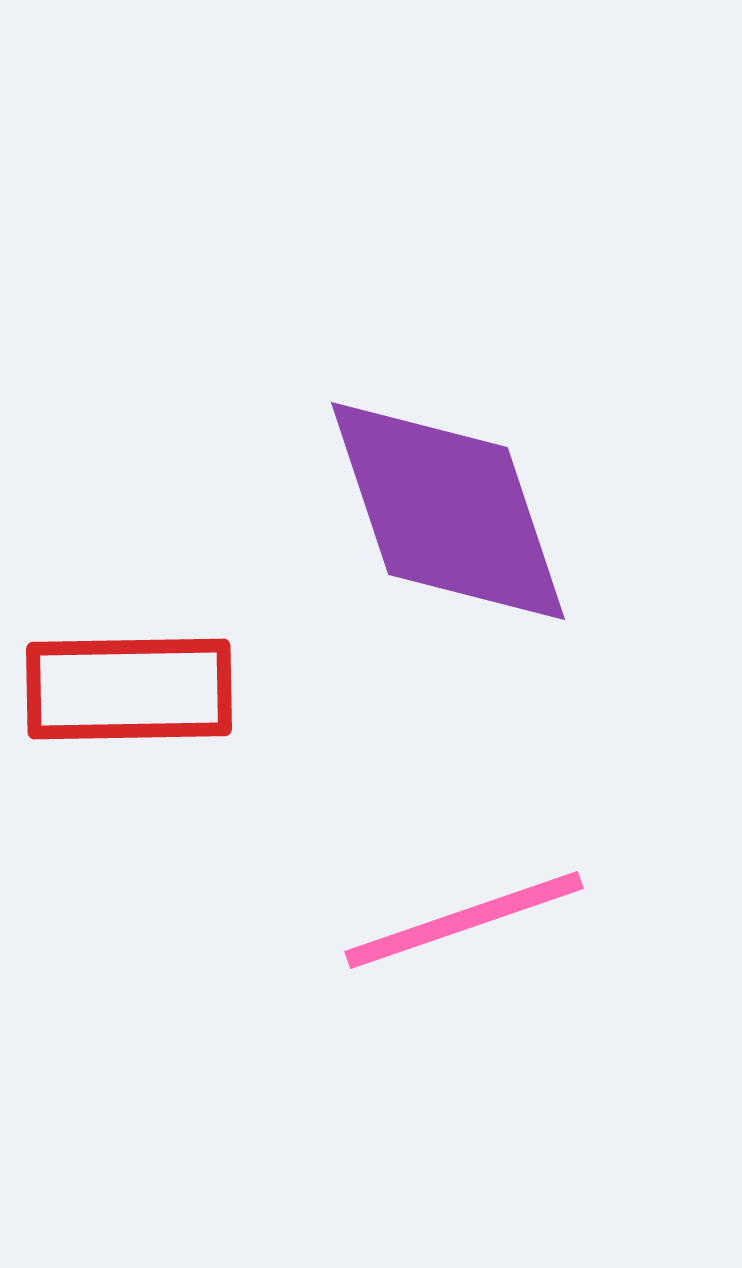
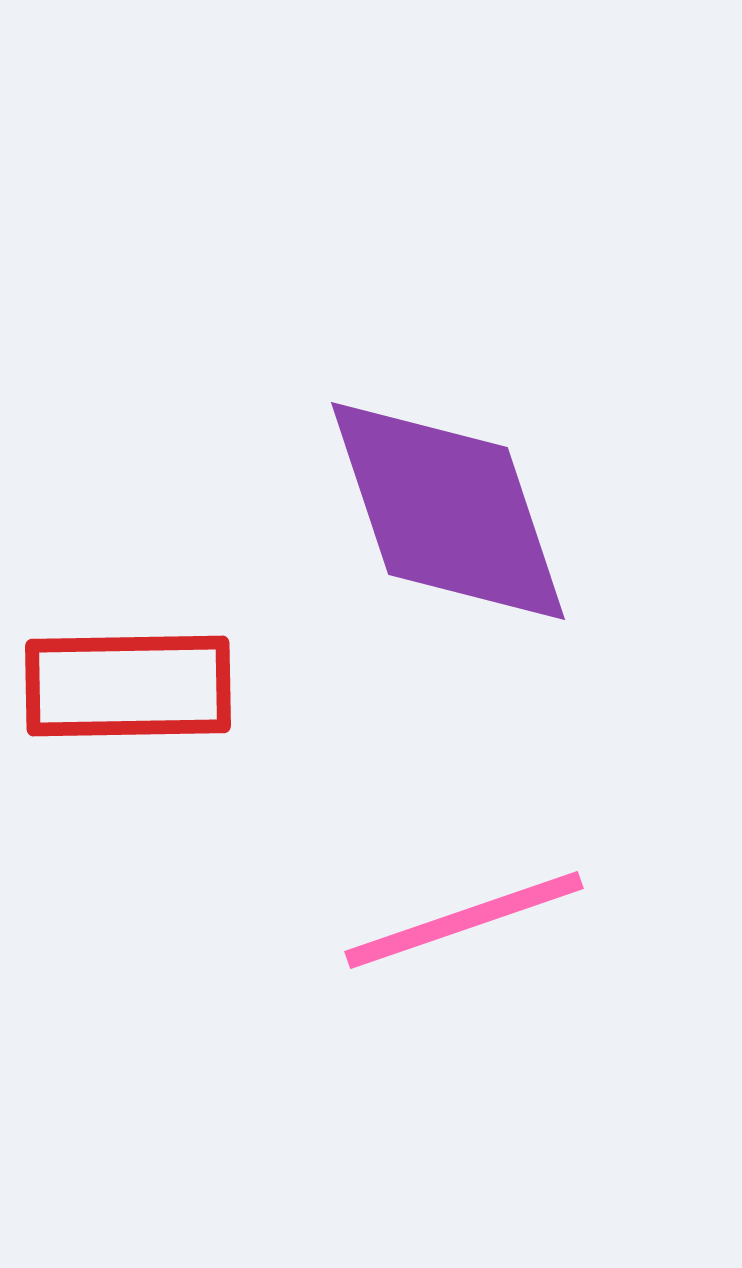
red rectangle: moved 1 px left, 3 px up
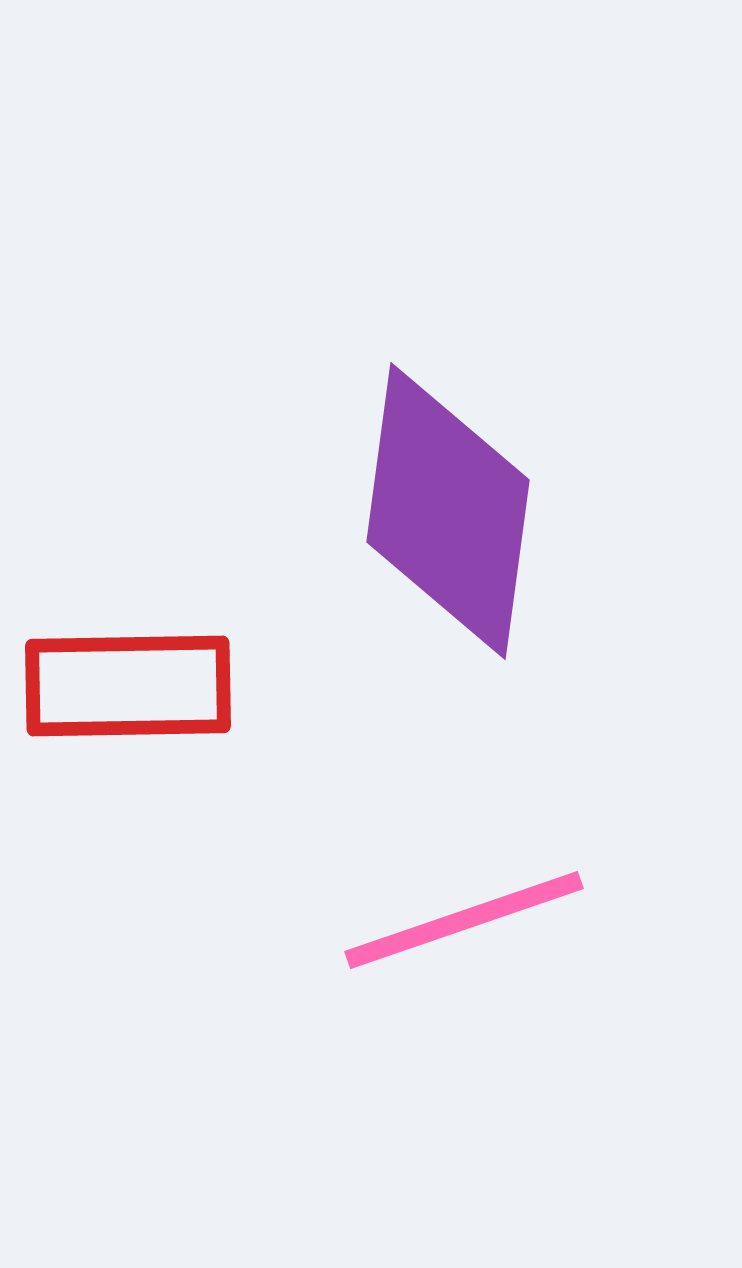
purple diamond: rotated 26 degrees clockwise
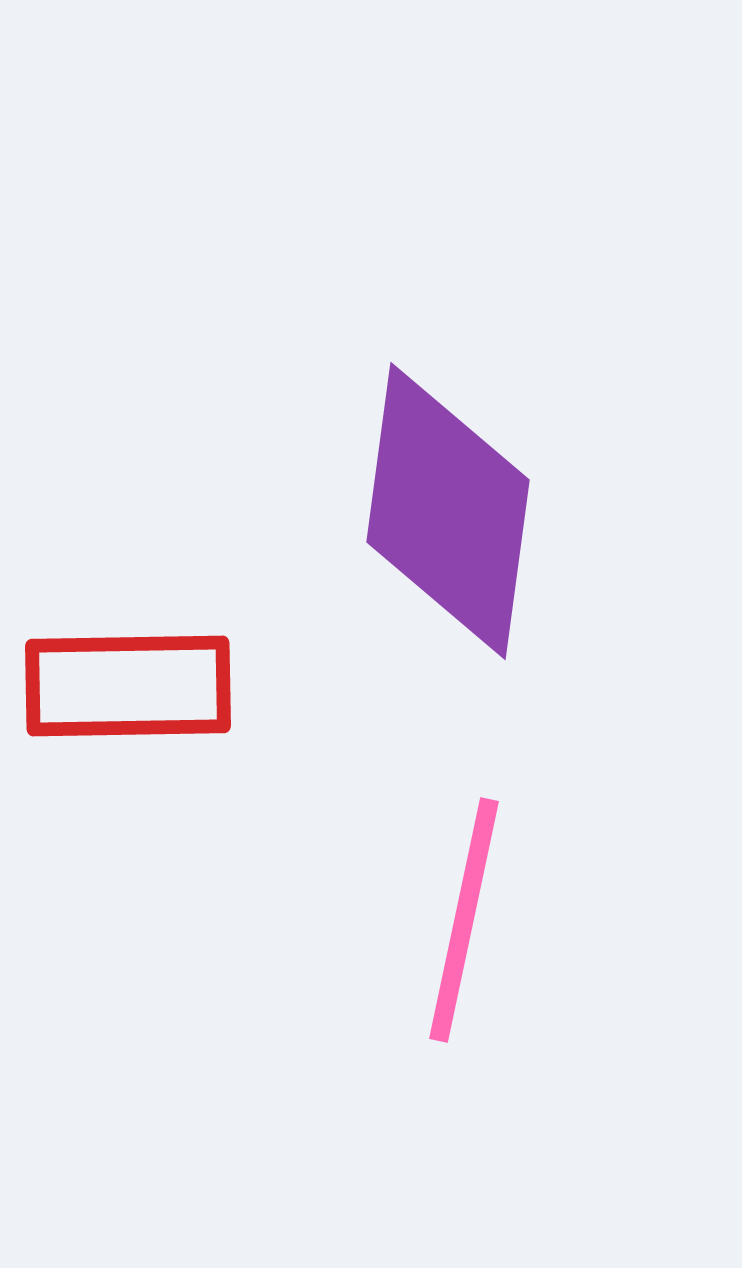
pink line: rotated 59 degrees counterclockwise
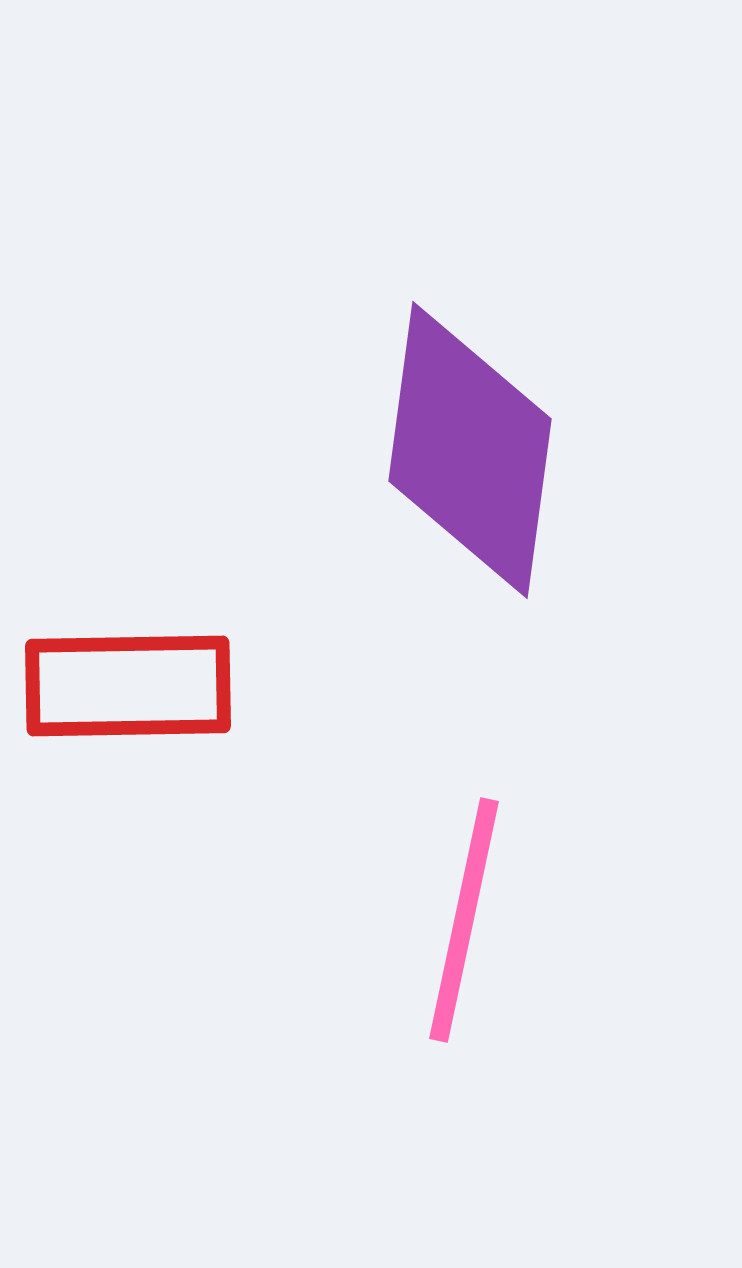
purple diamond: moved 22 px right, 61 px up
